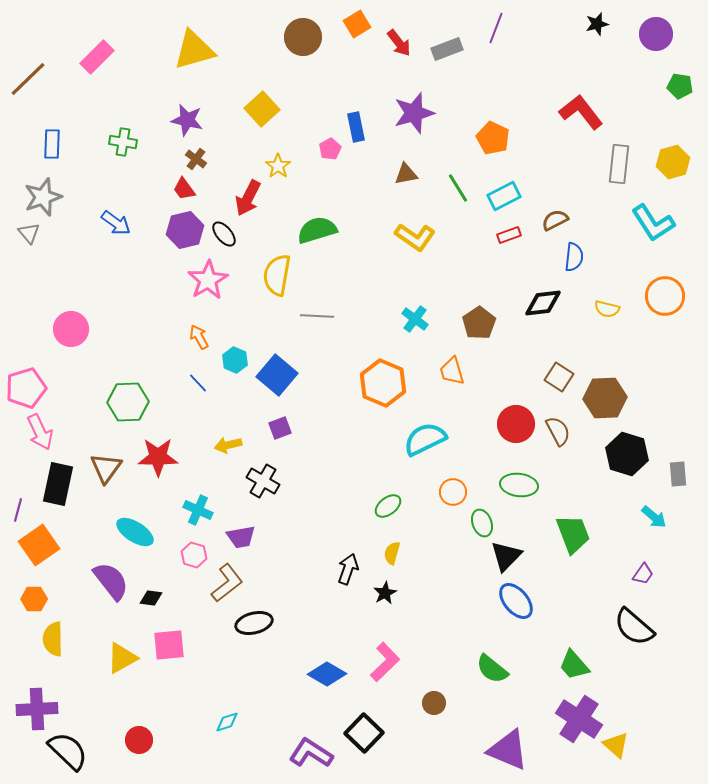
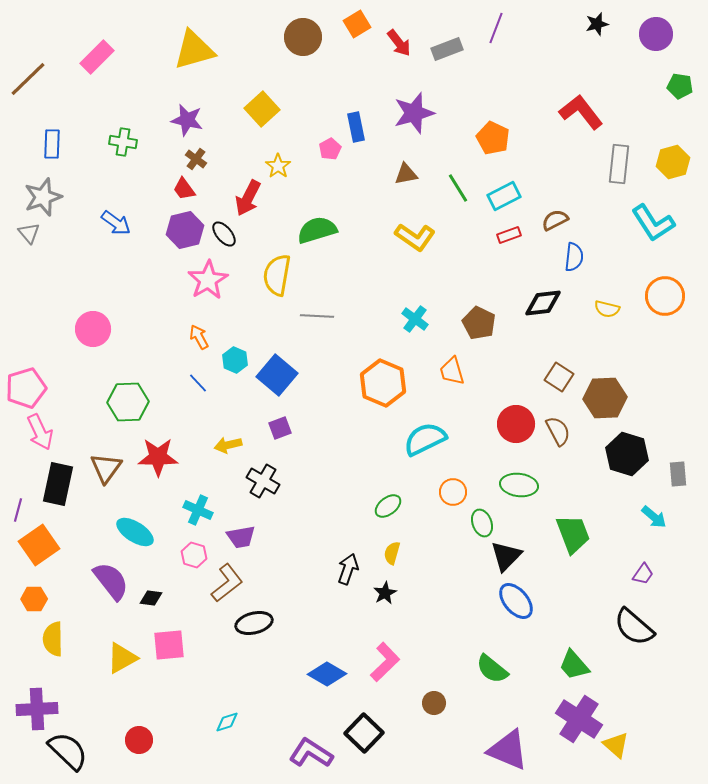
brown pentagon at (479, 323): rotated 12 degrees counterclockwise
pink circle at (71, 329): moved 22 px right
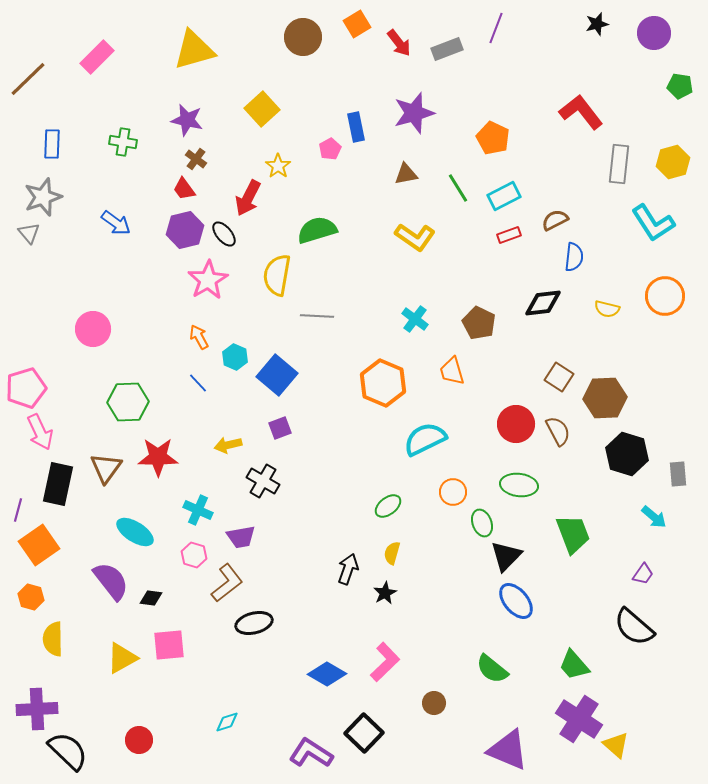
purple circle at (656, 34): moved 2 px left, 1 px up
cyan hexagon at (235, 360): moved 3 px up
orange hexagon at (34, 599): moved 3 px left, 2 px up; rotated 15 degrees clockwise
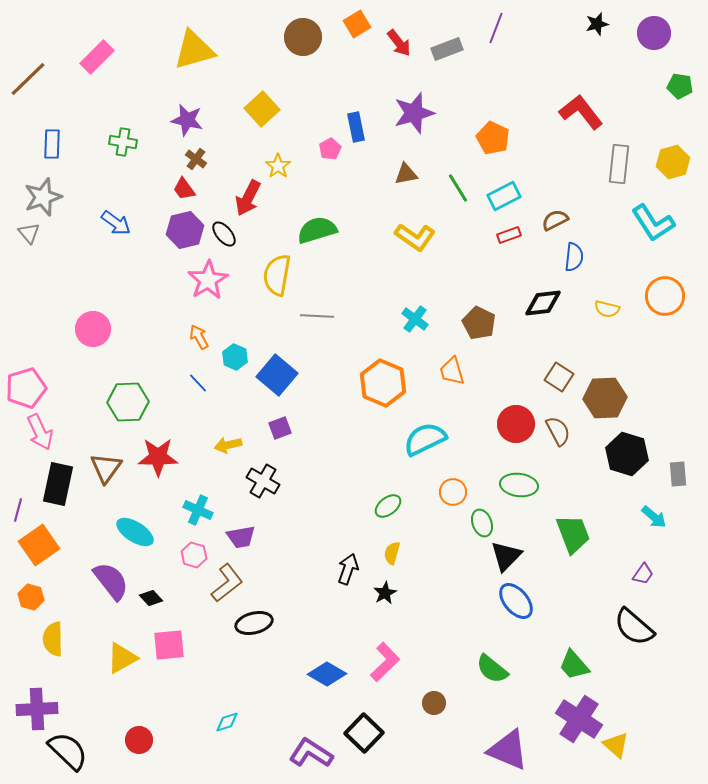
black diamond at (151, 598): rotated 40 degrees clockwise
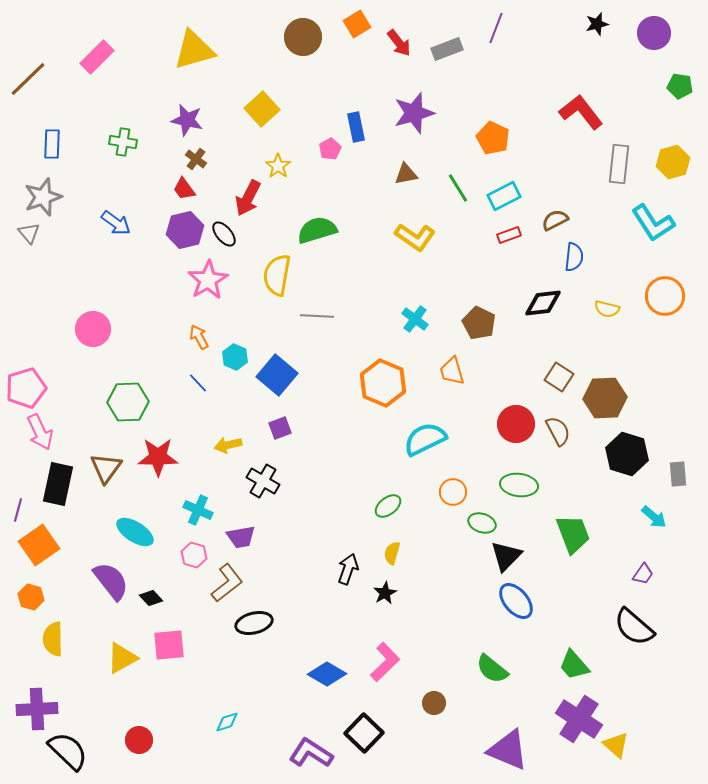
green ellipse at (482, 523): rotated 52 degrees counterclockwise
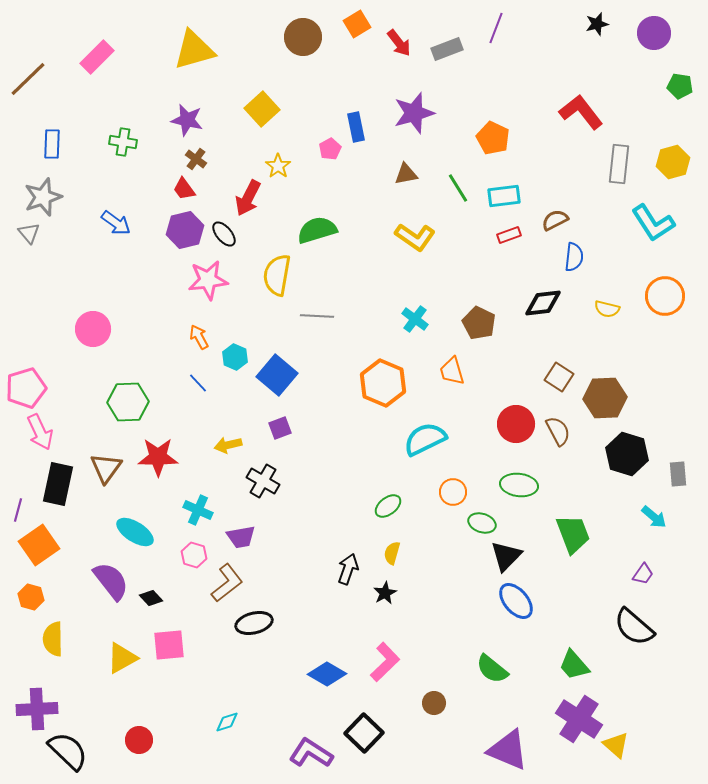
cyan rectangle at (504, 196): rotated 20 degrees clockwise
pink star at (208, 280): rotated 24 degrees clockwise
